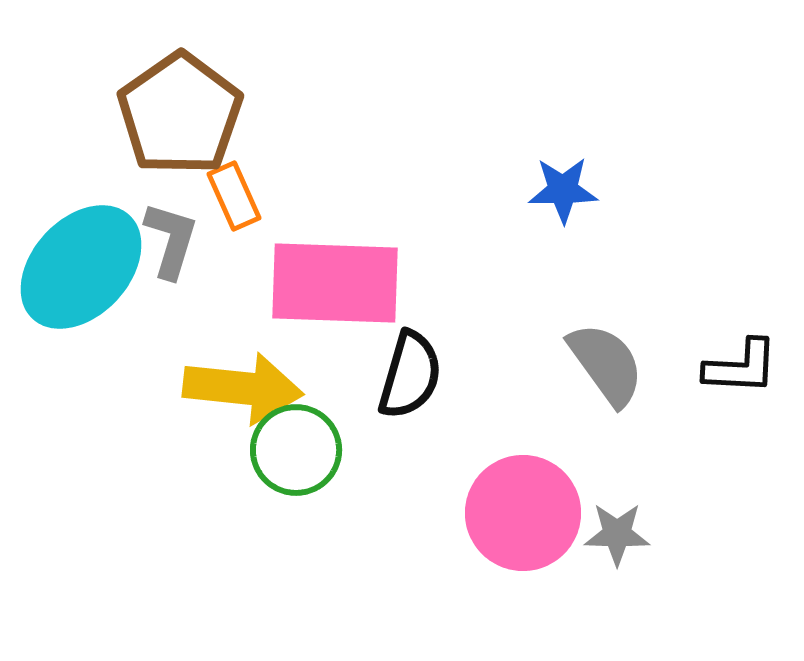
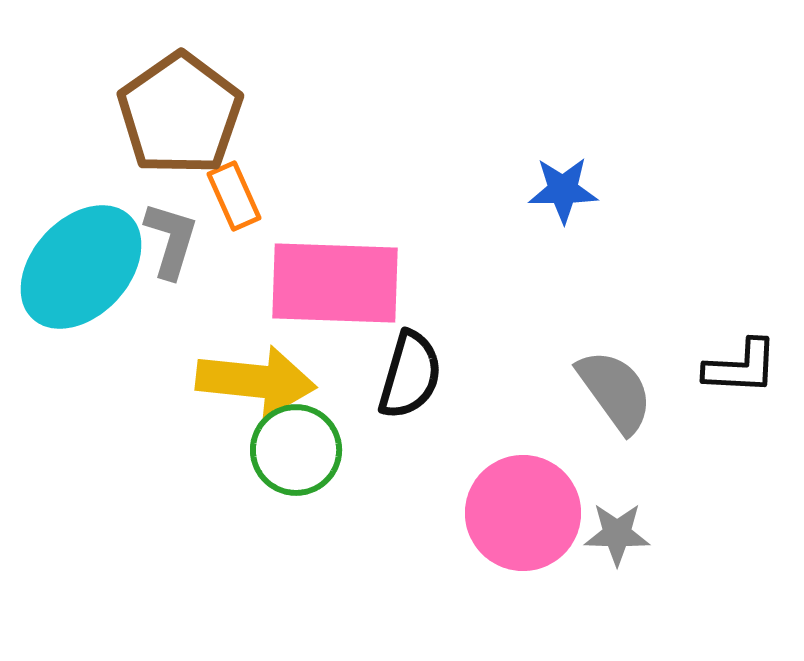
gray semicircle: moved 9 px right, 27 px down
yellow arrow: moved 13 px right, 7 px up
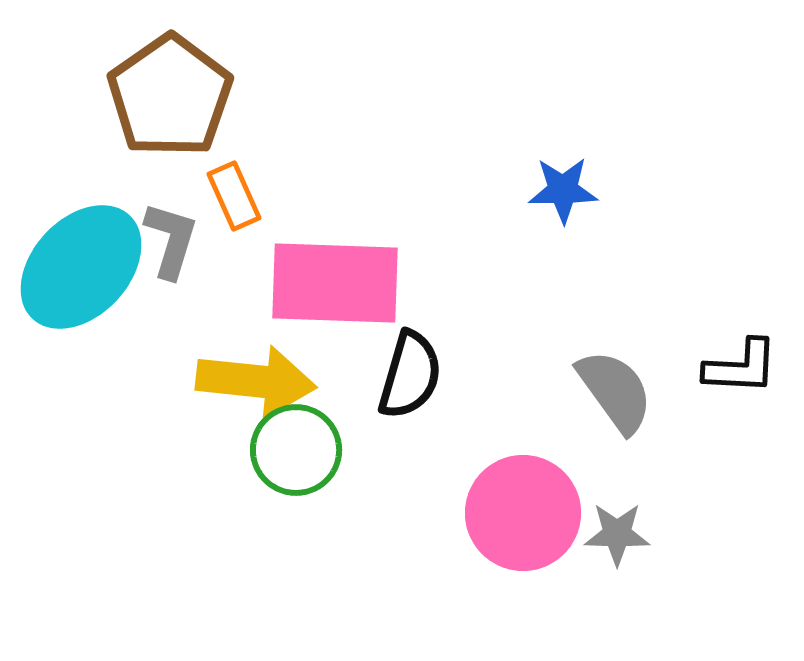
brown pentagon: moved 10 px left, 18 px up
